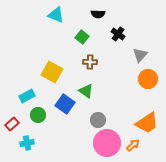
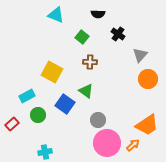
orange trapezoid: moved 2 px down
cyan cross: moved 18 px right, 9 px down
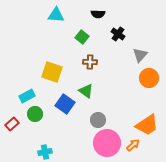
cyan triangle: rotated 18 degrees counterclockwise
yellow square: rotated 10 degrees counterclockwise
orange circle: moved 1 px right, 1 px up
green circle: moved 3 px left, 1 px up
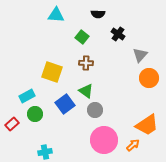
brown cross: moved 4 px left, 1 px down
blue square: rotated 18 degrees clockwise
gray circle: moved 3 px left, 10 px up
pink circle: moved 3 px left, 3 px up
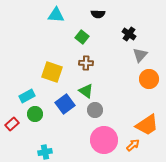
black cross: moved 11 px right
orange circle: moved 1 px down
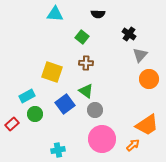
cyan triangle: moved 1 px left, 1 px up
pink circle: moved 2 px left, 1 px up
cyan cross: moved 13 px right, 2 px up
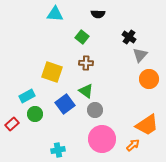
black cross: moved 3 px down
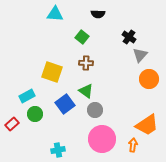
orange arrow: rotated 40 degrees counterclockwise
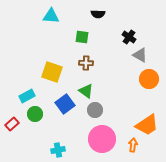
cyan triangle: moved 4 px left, 2 px down
green square: rotated 32 degrees counterclockwise
gray triangle: rotated 42 degrees counterclockwise
